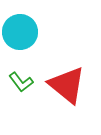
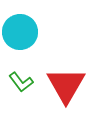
red triangle: moved 1 px left; rotated 21 degrees clockwise
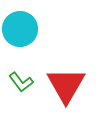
cyan circle: moved 3 px up
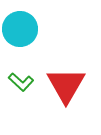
green L-shape: rotated 10 degrees counterclockwise
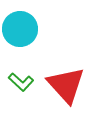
red triangle: rotated 12 degrees counterclockwise
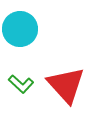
green L-shape: moved 2 px down
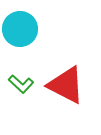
red triangle: rotated 21 degrees counterclockwise
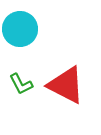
green L-shape: rotated 20 degrees clockwise
